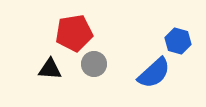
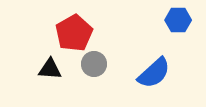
red pentagon: rotated 21 degrees counterclockwise
blue hexagon: moved 21 px up; rotated 15 degrees counterclockwise
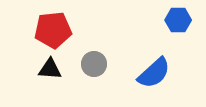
red pentagon: moved 21 px left, 3 px up; rotated 24 degrees clockwise
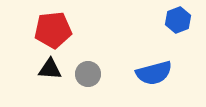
blue hexagon: rotated 20 degrees counterclockwise
gray circle: moved 6 px left, 10 px down
blue semicircle: rotated 27 degrees clockwise
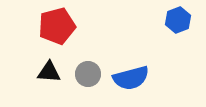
red pentagon: moved 4 px right, 4 px up; rotated 9 degrees counterclockwise
black triangle: moved 1 px left, 3 px down
blue semicircle: moved 23 px left, 5 px down
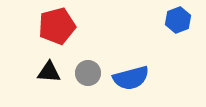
gray circle: moved 1 px up
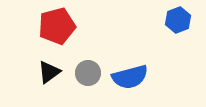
black triangle: rotated 40 degrees counterclockwise
blue semicircle: moved 1 px left, 1 px up
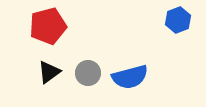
red pentagon: moved 9 px left
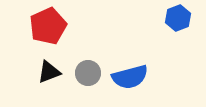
blue hexagon: moved 2 px up
red pentagon: rotated 9 degrees counterclockwise
black triangle: rotated 15 degrees clockwise
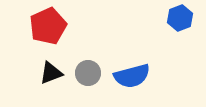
blue hexagon: moved 2 px right
black triangle: moved 2 px right, 1 px down
blue semicircle: moved 2 px right, 1 px up
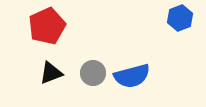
red pentagon: moved 1 px left
gray circle: moved 5 px right
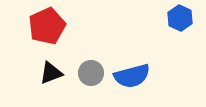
blue hexagon: rotated 15 degrees counterclockwise
gray circle: moved 2 px left
